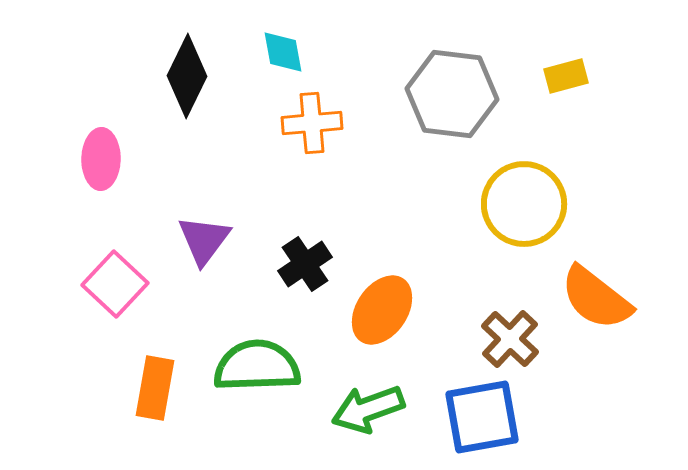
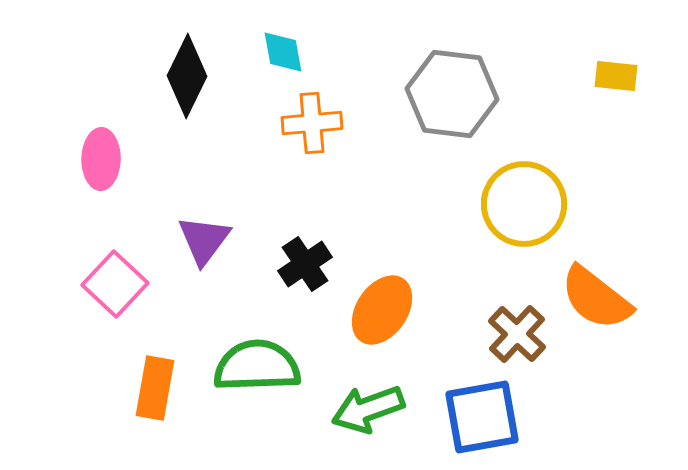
yellow rectangle: moved 50 px right; rotated 21 degrees clockwise
brown cross: moved 7 px right, 5 px up
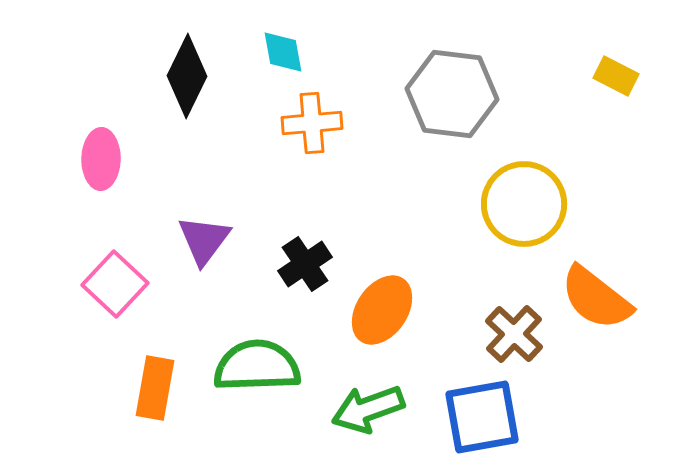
yellow rectangle: rotated 21 degrees clockwise
brown cross: moved 3 px left
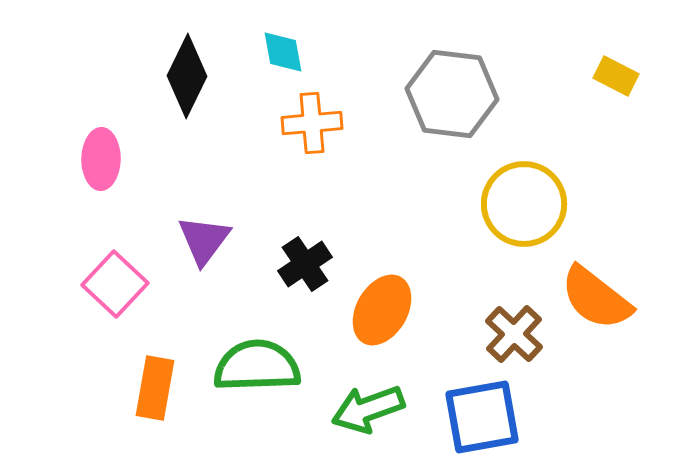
orange ellipse: rotated 4 degrees counterclockwise
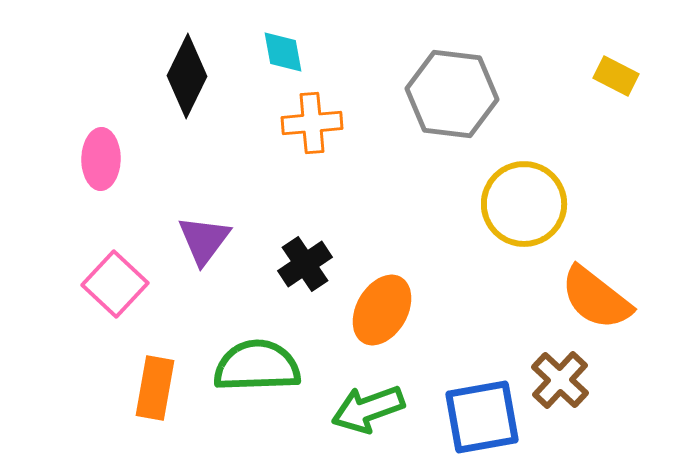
brown cross: moved 46 px right, 46 px down
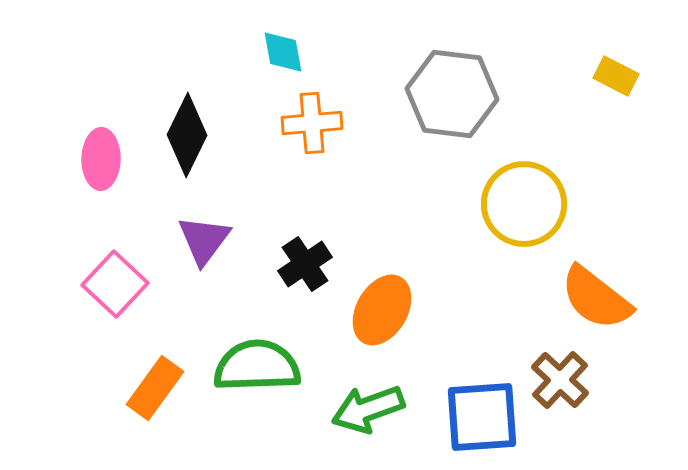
black diamond: moved 59 px down
orange rectangle: rotated 26 degrees clockwise
blue square: rotated 6 degrees clockwise
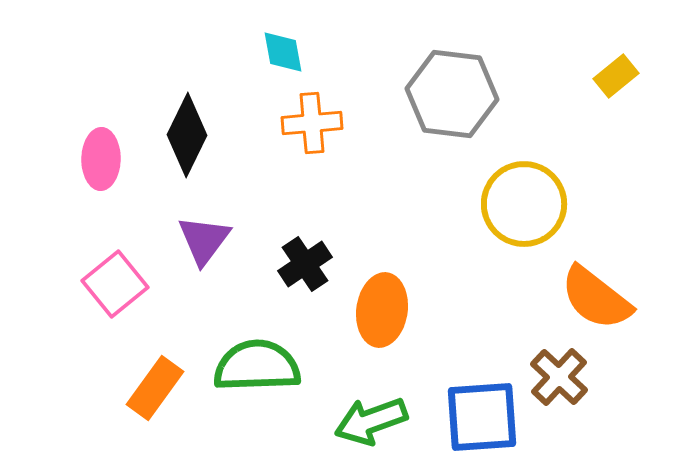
yellow rectangle: rotated 66 degrees counterclockwise
pink square: rotated 8 degrees clockwise
orange ellipse: rotated 22 degrees counterclockwise
brown cross: moved 1 px left, 3 px up
green arrow: moved 3 px right, 12 px down
